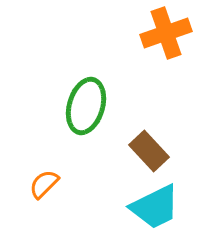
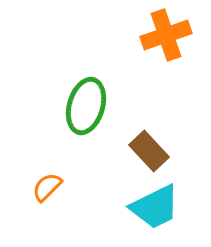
orange cross: moved 2 px down
orange semicircle: moved 3 px right, 3 px down
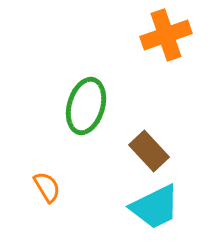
orange semicircle: rotated 104 degrees clockwise
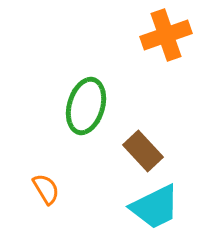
brown rectangle: moved 6 px left
orange semicircle: moved 1 px left, 2 px down
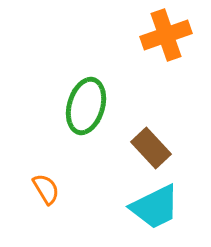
brown rectangle: moved 8 px right, 3 px up
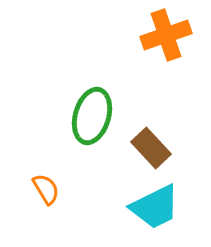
green ellipse: moved 6 px right, 10 px down
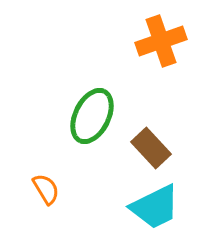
orange cross: moved 5 px left, 6 px down
green ellipse: rotated 10 degrees clockwise
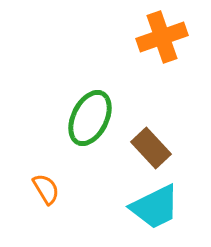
orange cross: moved 1 px right, 4 px up
green ellipse: moved 2 px left, 2 px down
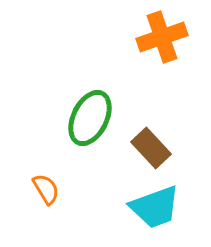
cyan trapezoid: rotated 6 degrees clockwise
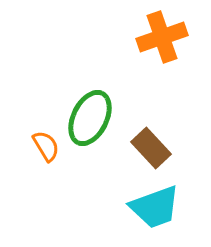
orange semicircle: moved 43 px up
